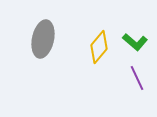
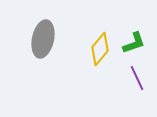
green L-shape: moved 1 px left, 1 px down; rotated 60 degrees counterclockwise
yellow diamond: moved 1 px right, 2 px down
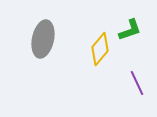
green L-shape: moved 4 px left, 13 px up
purple line: moved 5 px down
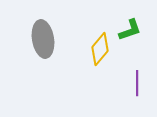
gray ellipse: rotated 21 degrees counterclockwise
purple line: rotated 25 degrees clockwise
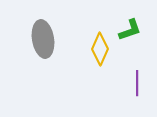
yellow diamond: rotated 16 degrees counterclockwise
